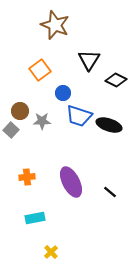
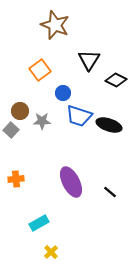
orange cross: moved 11 px left, 2 px down
cyan rectangle: moved 4 px right, 5 px down; rotated 18 degrees counterclockwise
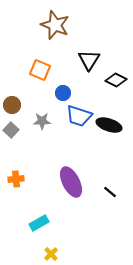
orange square: rotated 30 degrees counterclockwise
brown circle: moved 8 px left, 6 px up
yellow cross: moved 2 px down
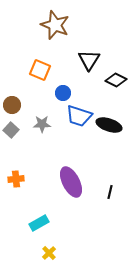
gray star: moved 3 px down
black line: rotated 64 degrees clockwise
yellow cross: moved 2 px left, 1 px up
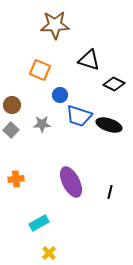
brown star: rotated 24 degrees counterclockwise
black triangle: rotated 45 degrees counterclockwise
black diamond: moved 2 px left, 4 px down
blue circle: moved 3 px left, 2 px down
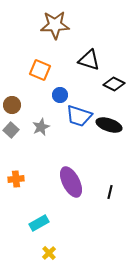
gray star: moved 1 px left, 3 px down; rotated 24 degrees counterclockwise
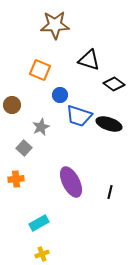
black diamond: rotated 10 degrees clockwise
black ellipse: moved 1 px up
gray square: moved 13 px right, 18 px down
yellow cross: moved 7 px left, 1 px down; rotated 24 degrees clockwise
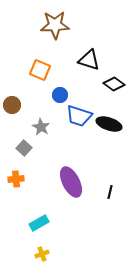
gray star: rotated 18 degrees counterclockwise
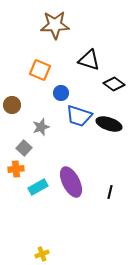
blue circle: moved 1 px right, 2 px up
gray star: rotated 24 degrees clockwise
orange cross: moved 10 px up
cyan rectangle: moved 1 px left, 36 px up
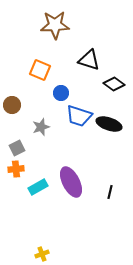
gray square: moved 7 px left; rotated 21 degrees clockwise
